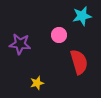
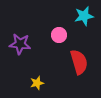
cyan star: moved 2 px right
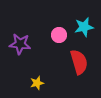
cyan star: moved 11 px down
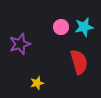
pink circle: moved 2 px right, 8 px up
purple star: rotated 25 degrees counterclockwise
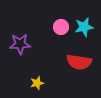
purple star: rotated 15 degrees clockwise
red semicircle: rotated 115 degrees clockwise
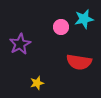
cyan star: moved 8 px up
purple star: rotated 25 degrees counterclockwise
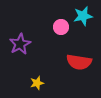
cyan star: moved 1 px left, 3 px up
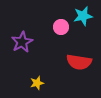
purple star: moved 2 px right, 2 px up
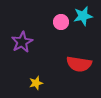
pink circle: moved 5 px up
red semicircle: moved 2 px down
yellow star: moved 1 px left
